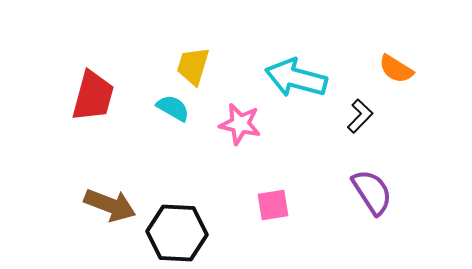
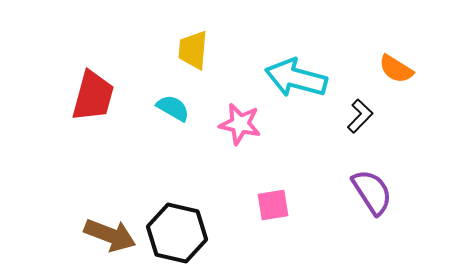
yellow trapezoid: moved 16 px up; rotated 12 degrees counterclockwise
brown arrow: moved 30 px down
black hexagon: rotated 10 degrees clockwise
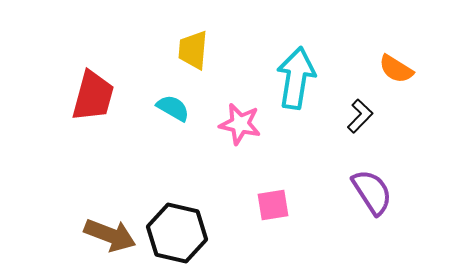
cyan arrow: rotated 84 degrees clockwise
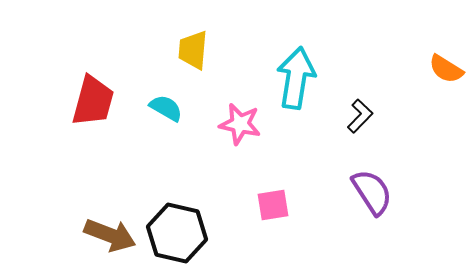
orange semicircle: moved 50 px right
red trapezoid: moved 5 px down
cyan semicircle: moved 7 px left
